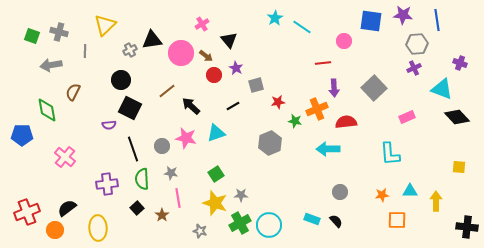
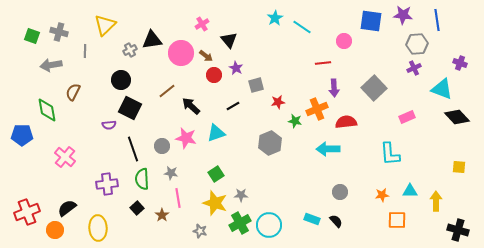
black cross at (467, 227): moved 9 px left, 3 px down; rotated 10 degrees clockwise
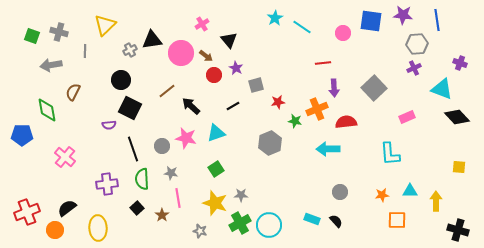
pink circle at (344, 41): moved 1 px left, 8 px up
green square at (216, 174): moved 5 px up
